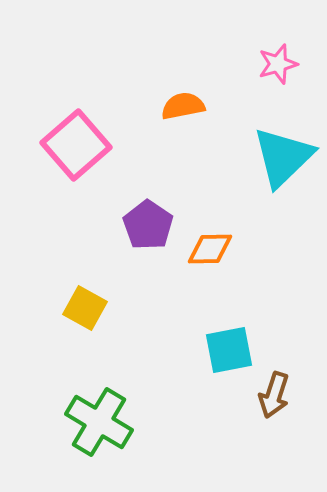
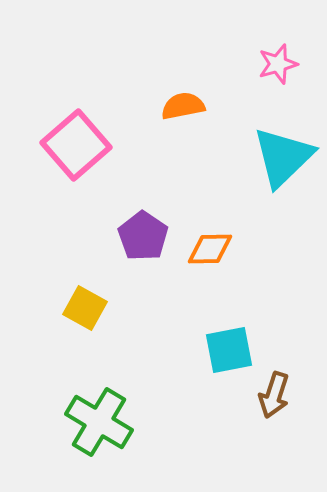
purple pentagon: moved 5 px left, 11 px down
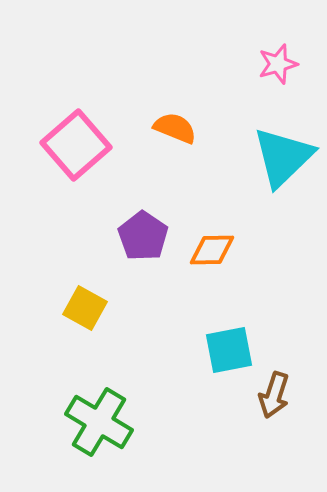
orange semicircle: moved 8 px left, 22 px down; rotated 33 degrees clockwise
orange diamond: moved 2 px right, 1 px down
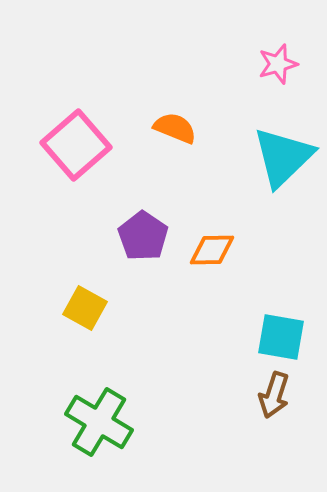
cyan square: moved 52 px right, 13 px up; rotated 21 degrees clockwise
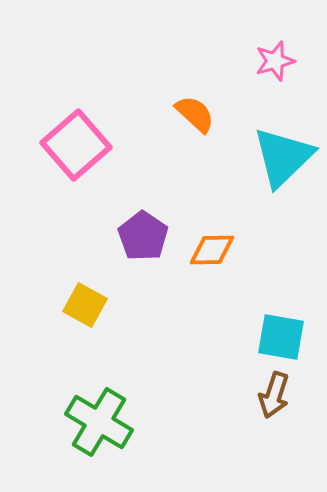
pink star: moved 3 px left, 3 px up
orange semicircle: moved 20 px right, 14 px up; rotated 21 degrees clockwise
yellow square: moved 3 px up
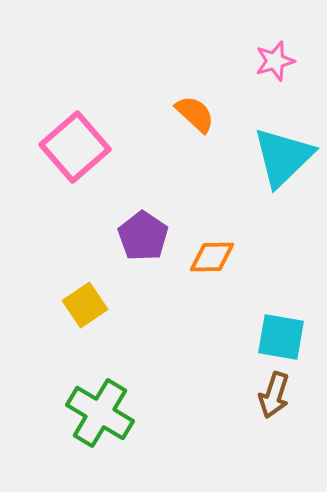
pink square: moved 1 px left, 2 px down
orange diamond: moved 7 px down
yellow square: rotated 27 degrees clockwise
green cross: moved 1 px right, 9 px up
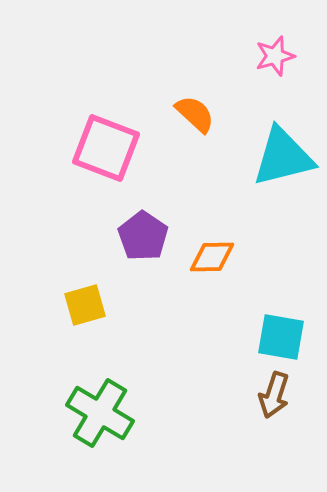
pink star: moved 5 px up
pink square: moved 31 px right, 1 px down; rotated 28 degrees counterclockwise
cyan triangle: rotated 30 degrees clockwise
yellow square: rotated 18 degrees clockwise
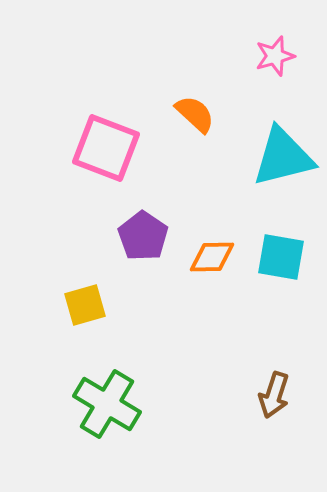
cyan square: moved 80 px up
green cross: moved 7 px right, 9 px up
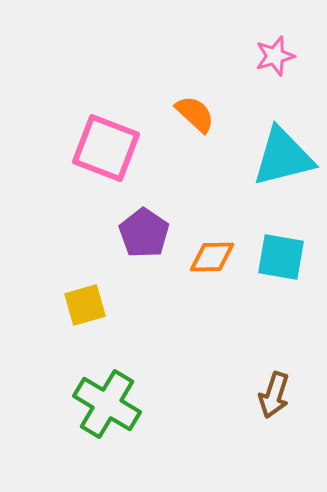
purple pentagon: moved 1 px right, 3 px up
